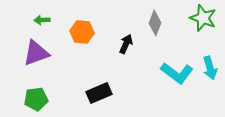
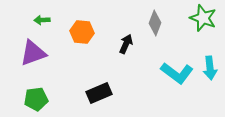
purple triangle: moved 3 px left
cyan arrow: rotated 10 degrees clockwise
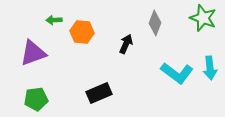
green arrow: moved 12 px right
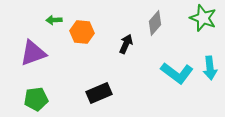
gray diamond: rotated 20 degrees clockwise
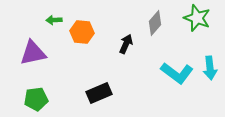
green star: moved 6 px left
purple triangle: rotated 8 degrees clockwise
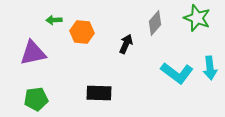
black rectangle: rotated 25 degrees clockwise
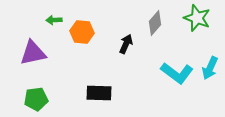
cyan arrow: rotated 30 degrees clockwise
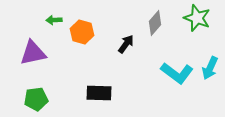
orange hexagon: rotated 10 degrees clockwise
black arrow: rotated 12 degrees clockwise
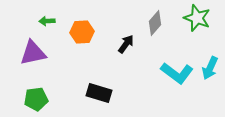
green arrow: moved 7 px left, 1 px down
orange hexagon: rotated 20 degrees counterclockwise
black rectangle: rotated 15 degrees clockwise
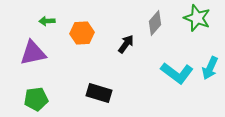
orange hexagon: moved 1 px down
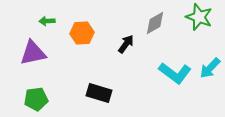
green star: moved 2 px right, 1 px up
gray diamond: rotated 20 degrees clockwise
cyan arrow: rotated 20 degrees clockwise
cyan L-shape: moved 2 px left
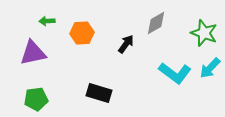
green star: moved 5 px right, 16 px down
gray diamond: moved 1 px right
